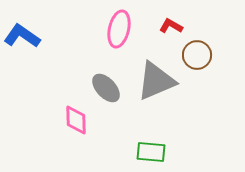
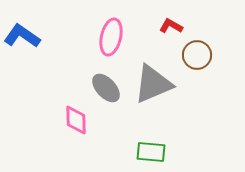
pink ellipse: moved 8 px left, 8 px down
gray triangle: moved 3 px left, 3 px down
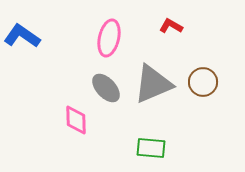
pink ellipse: moved 2 px left, 1 px down
brown circle: moved 6 px right, 27 px down
green rectangle: moved 4 px up
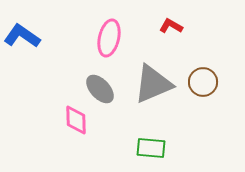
gray ellipse: moved 6 px left, 1 px down
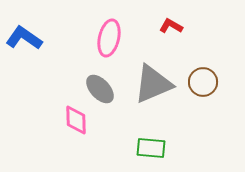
blue L-shape: moved 2 px right, 2 px down
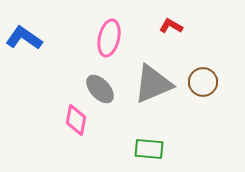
pink diamond: rotated 12 degrees clockwise
green rectangle: moved 2 px left, 1 px down
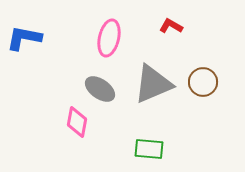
blue L-shape: rotated 24 degrees counterclockwise
gray ellipse: rotated 12 degrees counterclockwise
pink diamond: moved 1 px right, 2 px down
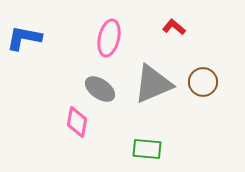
red L-shape: moved 3 px right, 1 px down; rotated 10 degrees clockwise
green rectangle: moved 2 px left
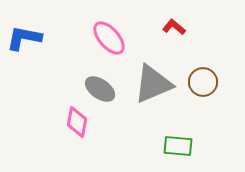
pink ellipse: rotated 54 degrees counterclockwise
green rectangle: moved 31 px right, 3 px up
